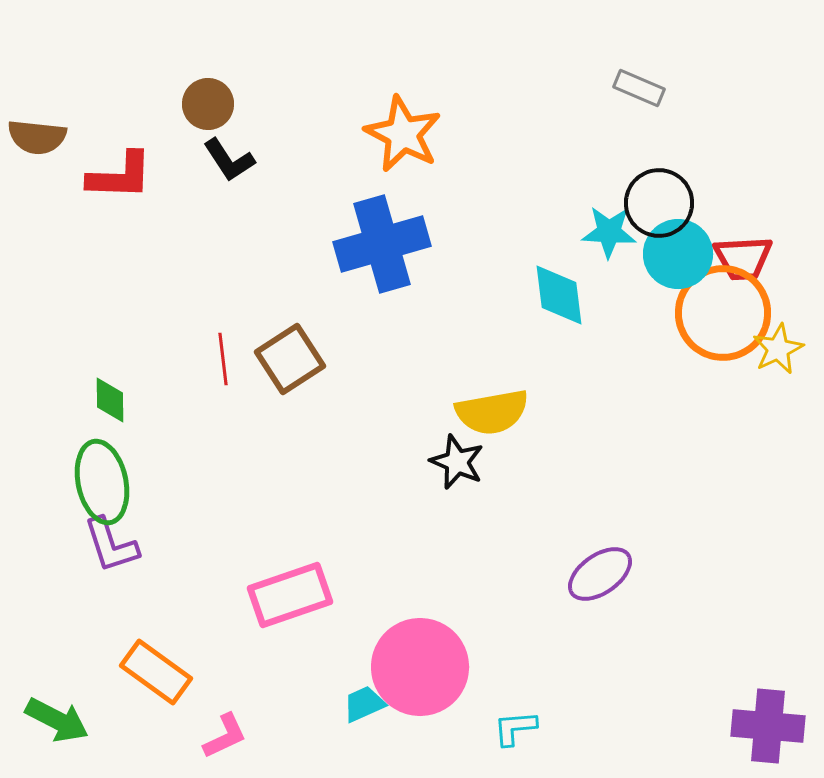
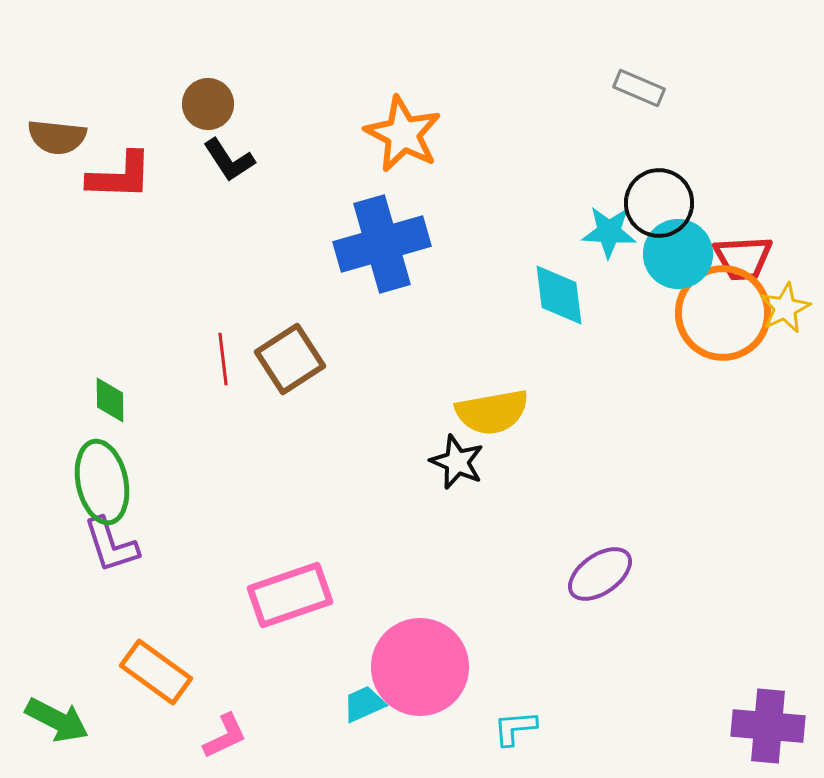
brown semicircle: moved 20 px right
yellow star: moved 7 px right, 41 px up
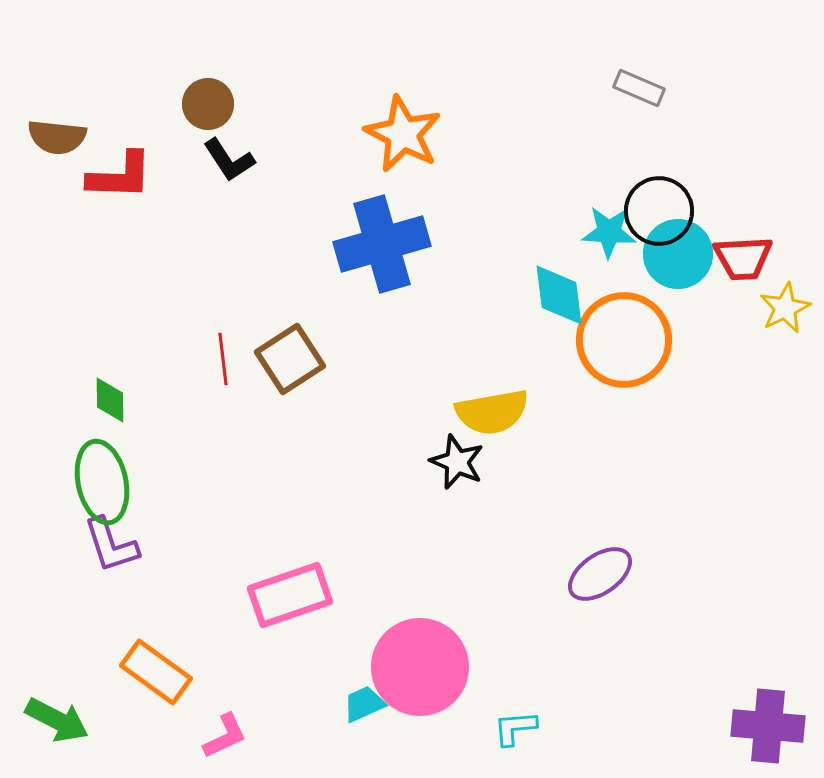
black circle: moved 8 px down
orange circle: moved 99 px left, 27 px down
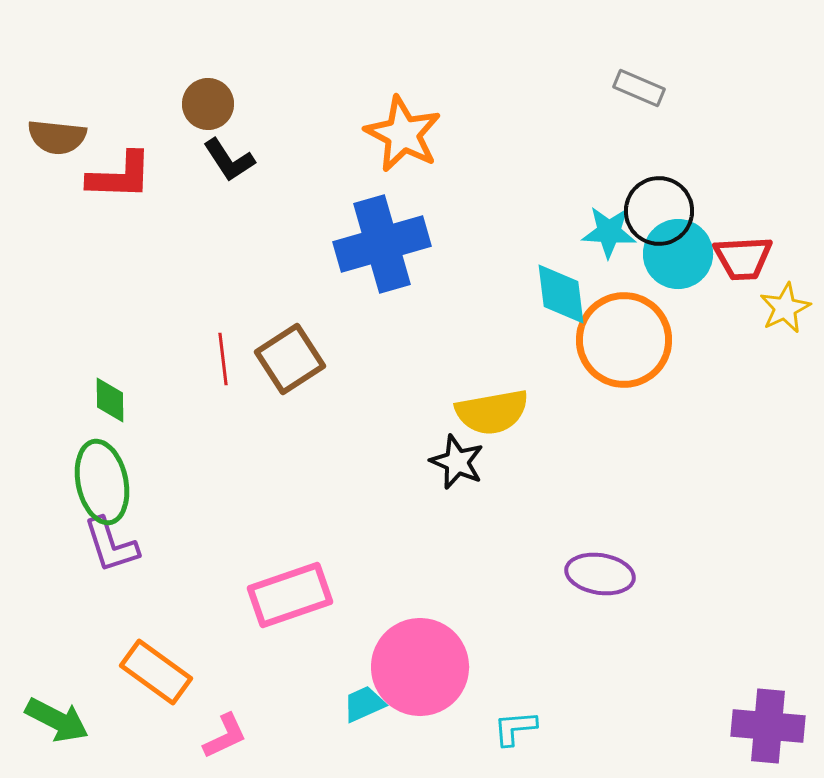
cyan diamond: moved 2 px right, 1 px up
purple ellipse: rotated 44 degrees clockwise
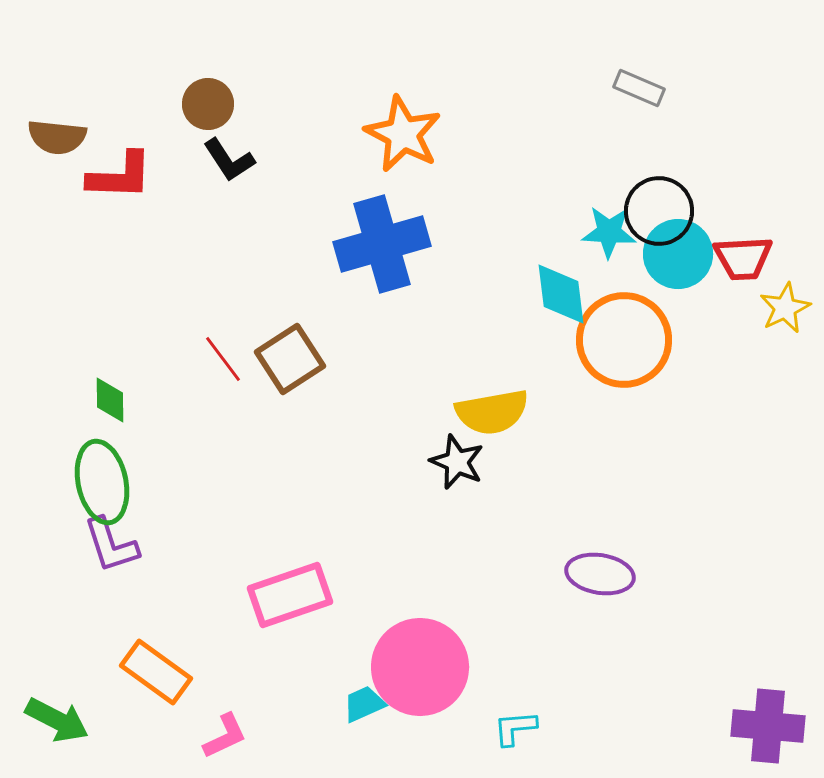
red line: rotated 30 degrees counterclockwise
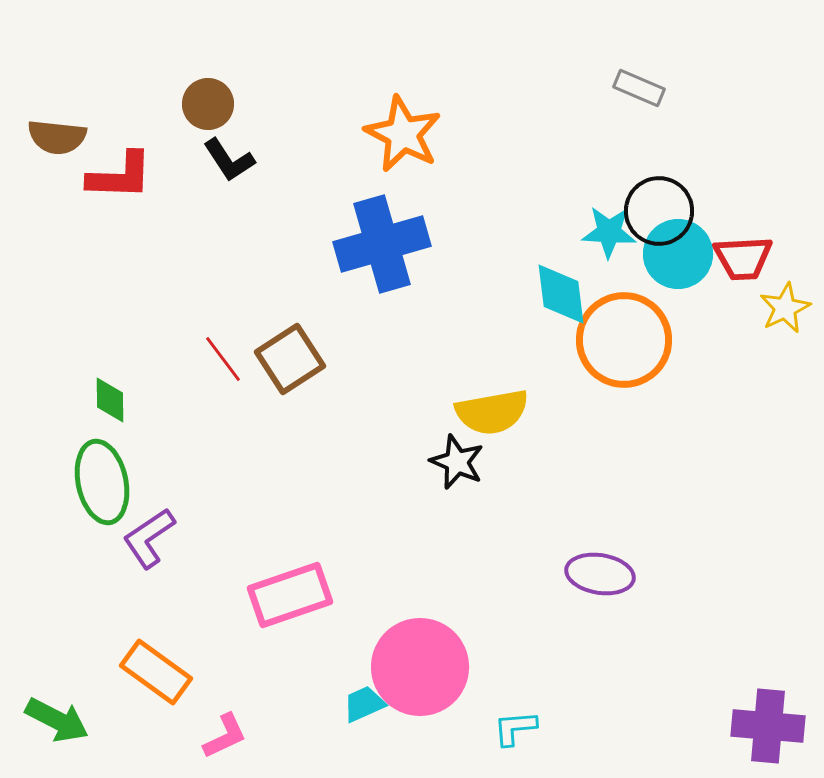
purple L-shape: moved 38 px right, 7 px up; rotated 74 degrees clockwise
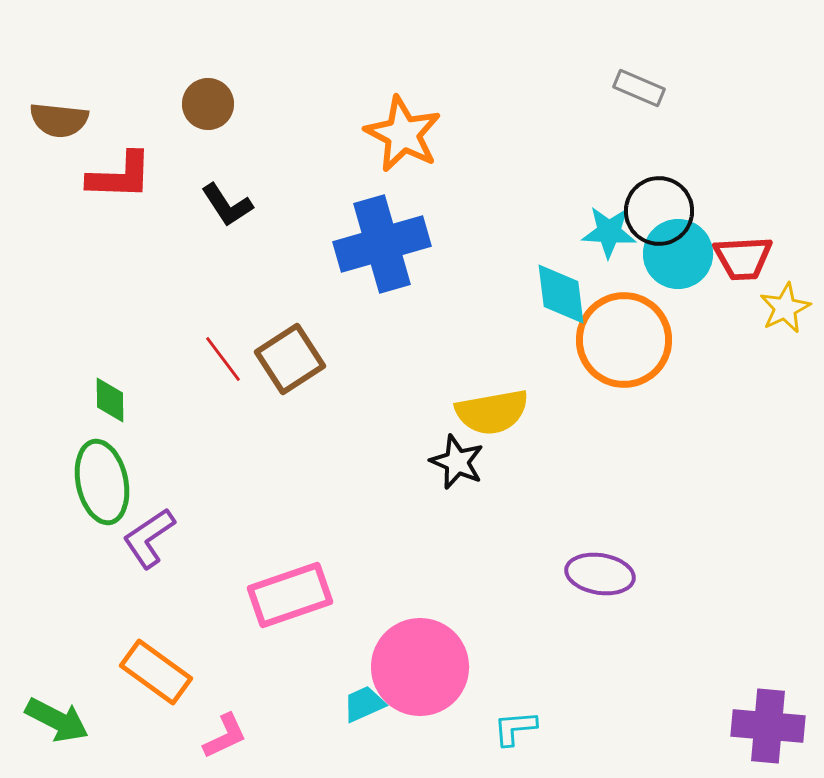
brown semicircle: moved 2 px right, 17 px up
black L-shape: moved 2 px left, 45 px down
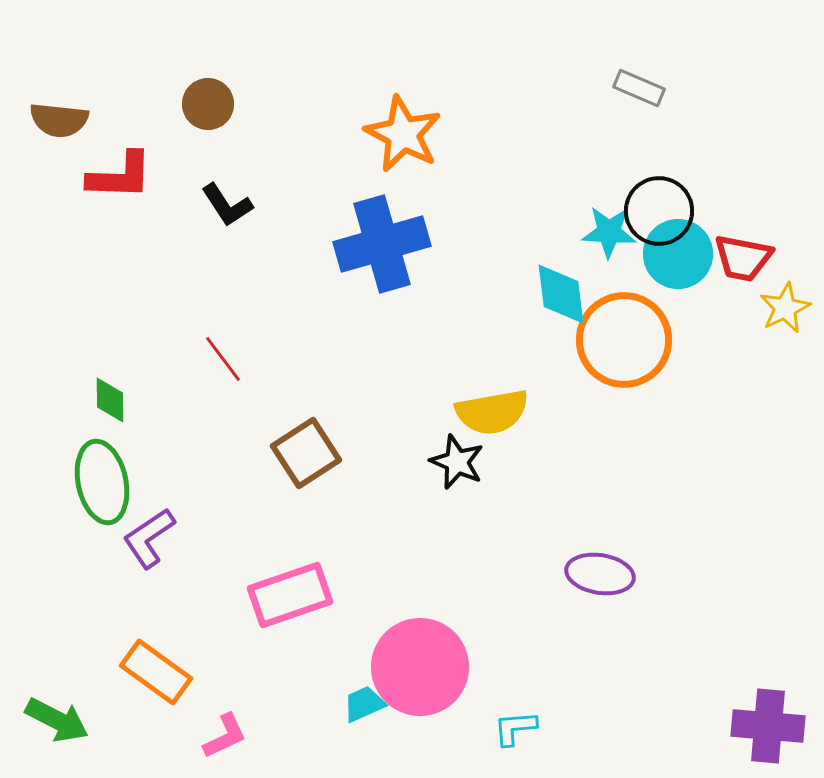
red trapezoid: rotated 14 degrees clockwise
brown square: moved 16 px right, 94 px down
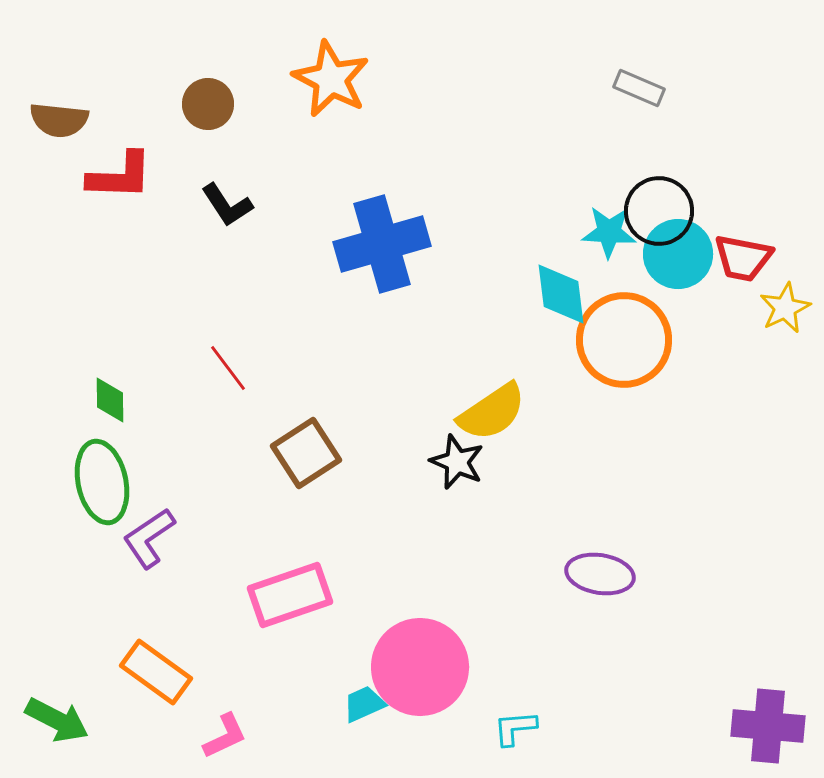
orange star: moved 72 px left, 55 px up
red line: moved 5 px right, 9 px down
yellow semicircle: rotated 24 degrees counterclockwise
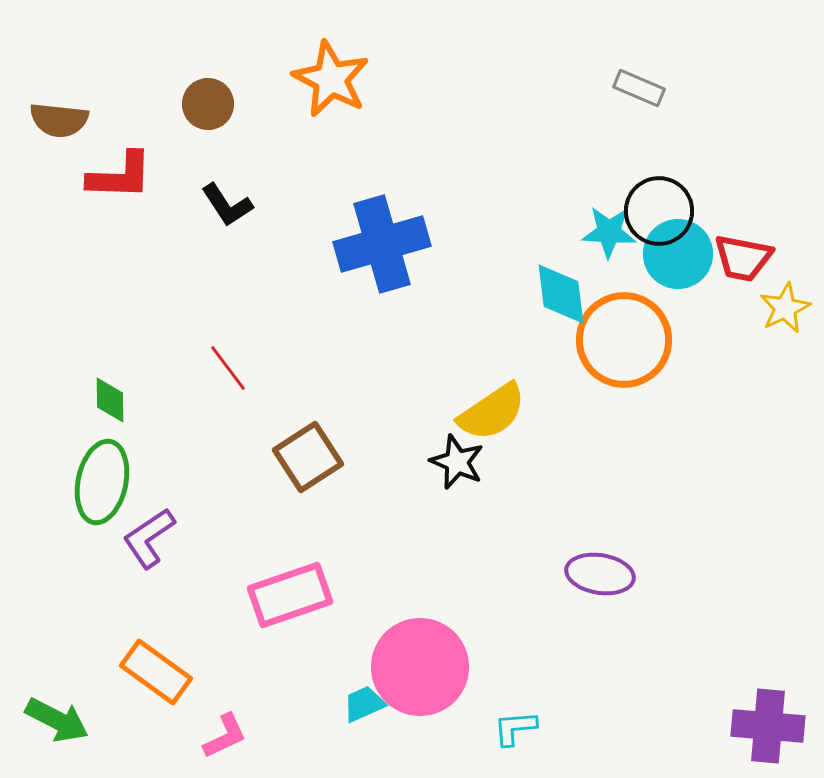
brown square: moved 2 px right, 4 px down
green ellipse: rotated 24 degrees clockwise
